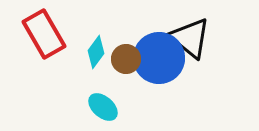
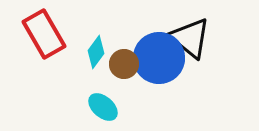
brown circle: moved 2 px left, 5 px down
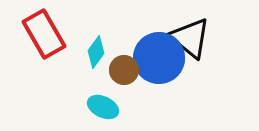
brown circle: moved 6 px down
cyan ellipse: rotated 16 degrees counterclockwise
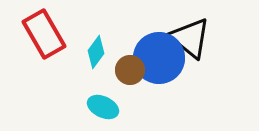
brown circle: moved 6 px right
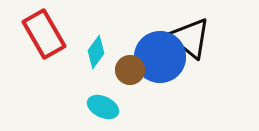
blue circle: moved 1 px right, 1 px up
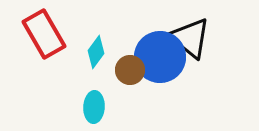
cyan ellipse: moved 9 px left; rotated 68 degrees clockwise
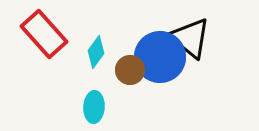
red rectangle: rotated 12 degrees counterclockwise
